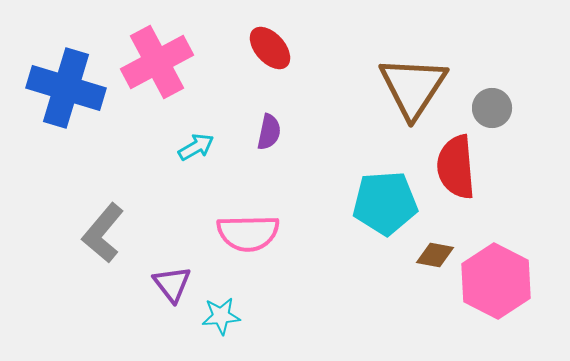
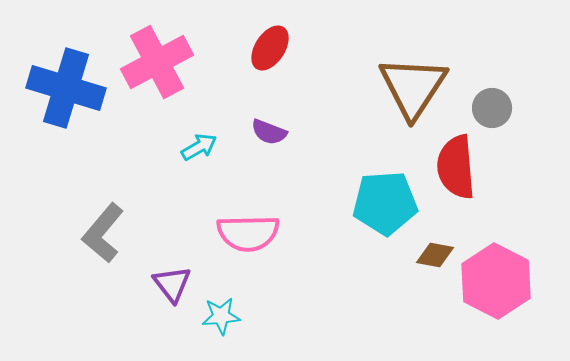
red ellipse: rotated 75 degrees clockwise
purple semicircle: rotated 99 degrees clockwise
cyan arrow: moved 3 px right
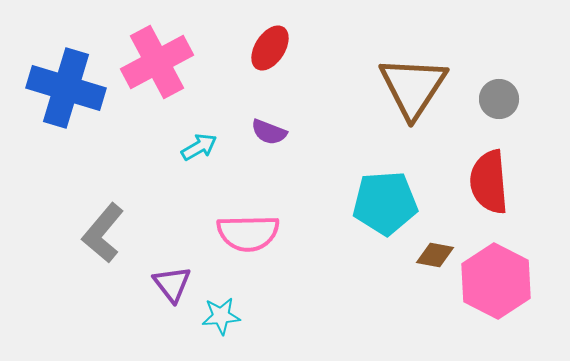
gray circle: moved 7 px right, 9 px up
red semicircle: moved 33 px right, 15 px down
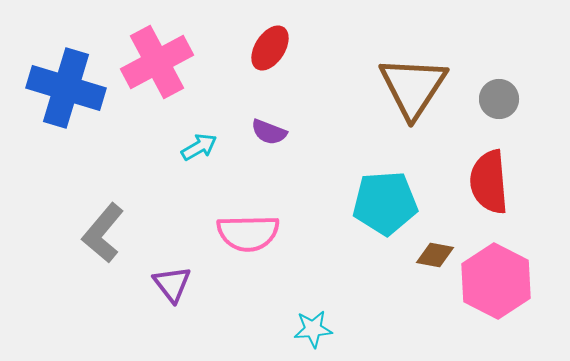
cyan star: moved 92 px right, 13 px down
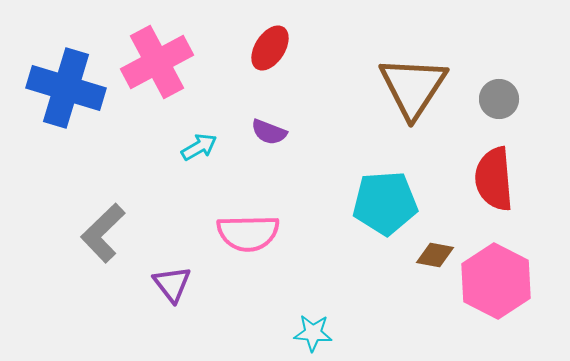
red semicircle: moved 5 px right, 3 px up
gray L-shape: rotated 6 degrees clockwise
cyan star: moved 4 px down; rotated 9 degrees clockwise
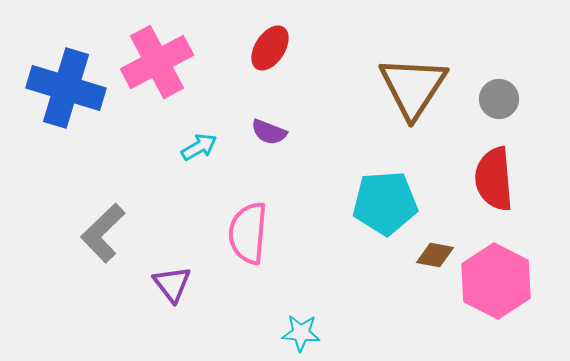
pink semicircle: rotated 96 degrees clockwise
cyan star: moved 12 px left
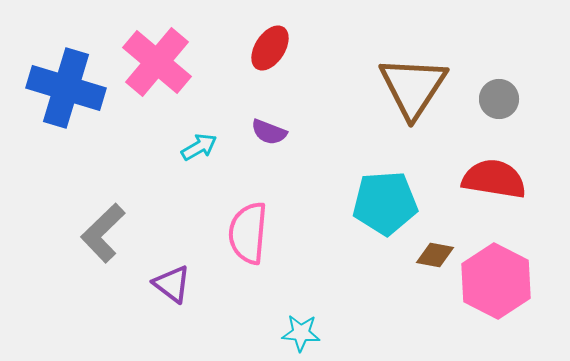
pink cross: rotated 22 degrees counterclockwise
red semicircle: rotated 104 degrees clockwise
purple triangle: rotated 15 degrees counterclockwise
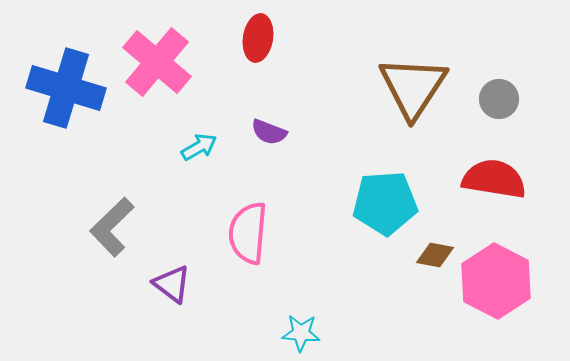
red ellipse: moved 12 px left, 10 px up; rotated 24 degrees counterclockwise
gray L-shape: moved 9 px right, 6 px up
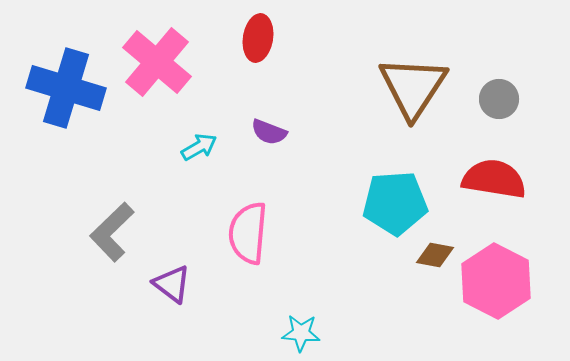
cyan pentagon: moved 10 px right
gray L-shape: moved 5 px down
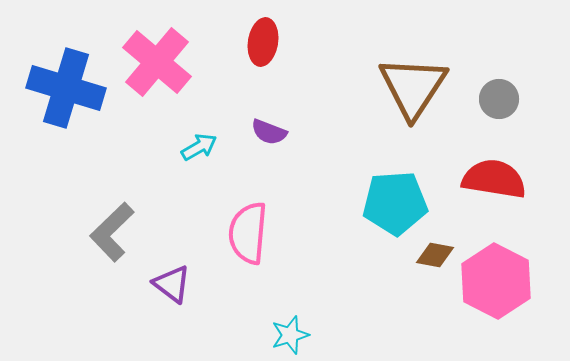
red ellipse: moved 5 px right, 4 px down
cyan star: moved 11 px left, 2 px down; rotated 21 degrees counterclockwise
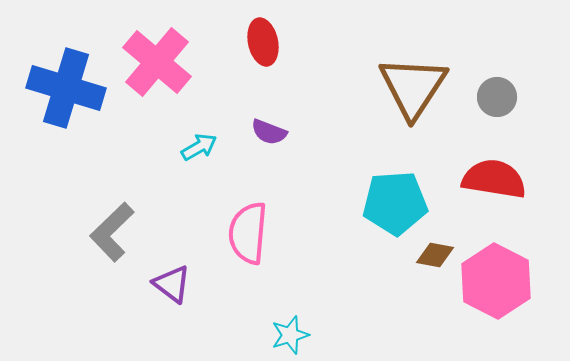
red ellipse: rotated 21 degrees counterclockwise
gray circle: moved 2 px left, 2 px up
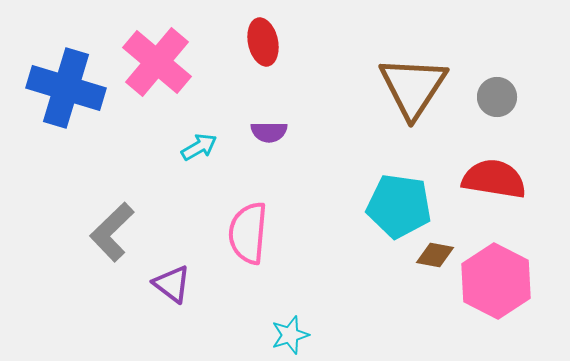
purple semicircle: rotated 21 degrees counterclockwise
cyan pentagon: moved 4 px right, 3 px down; rotated 12 degrees clockwise
